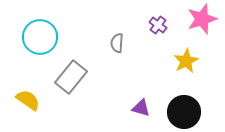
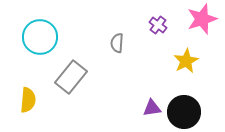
yellow semicircle: rotated 60 degrees clockwise
purple triangle: moved 11 px right; rotated 24 degrees counterclockwise
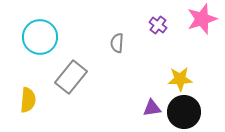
yellow star: moved 6 px left, 18 px down; rotated 25 degrees clockwise
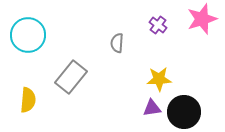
cyan circle: moved 12 px left, 2 px up
yellow star: moved 21 px left
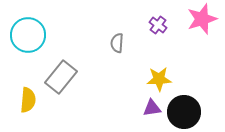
gray rectangle: moved 10 px left
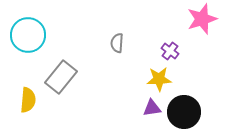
purple cross: moved 12 px right, 26 px down
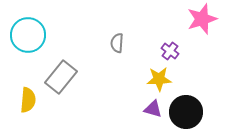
purple triangle: moved 1 px right, 1 px down; rotated 24 degrees clockwise
black circle: moved 2 px right
